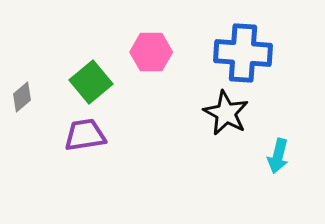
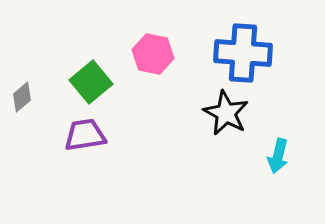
pink hexagon: moved 2 px right, 2 px down; rotated 12 degrees clockwise
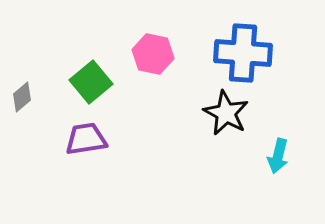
purple trapezoid: moved 1 px right, 4 px down
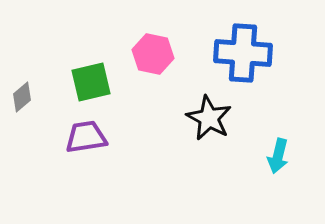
green square: rotated 27 degrees clockwise
black star: moved 17 px left, 5 px down
purple trapezoid: moved 2 px up
